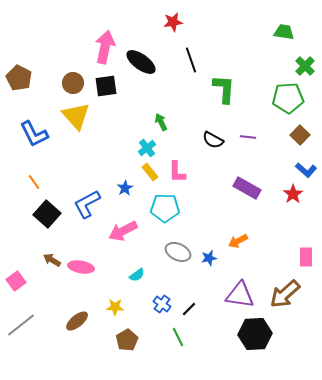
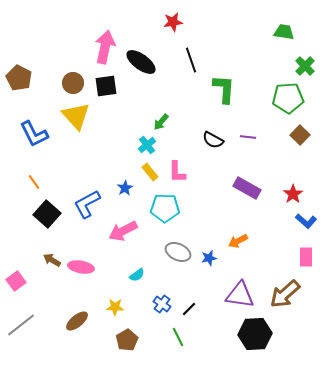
green arrow at (161, 122): rotated 114 degrees counterclockwise
cyan cross at (147, 148): moved 3 px up
blue L-shape at (306, 170): moved 51 px down
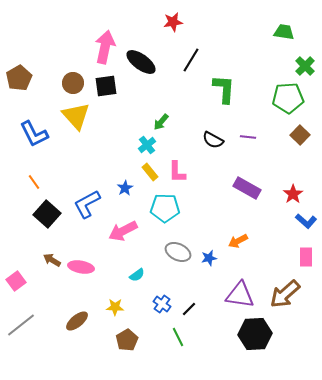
black line at (191, 60): rotated 50 degrees clockwise
brown pentagon at (19, 78): rotated 15 degrees clockwise
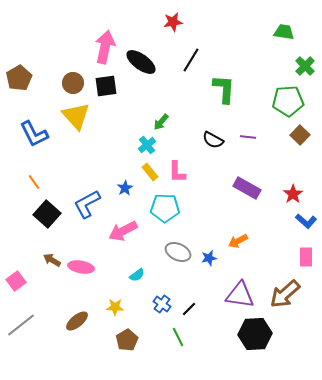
green pentagon at (288, 98): moved 3 px down
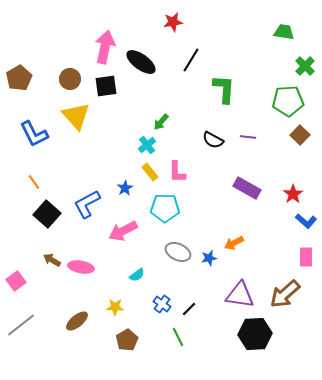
brown circle at (73, 83): moved 3 px left, 4 px up
orange arrow at (238, 241): moved 4 px left, 2 px down
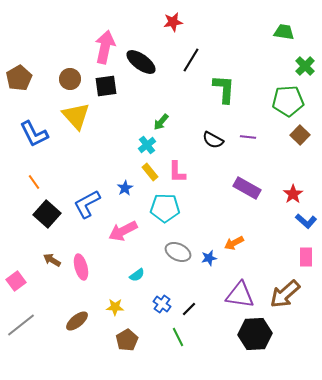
pink ellipse at (81, 267): rotated 65 degrees clockwise
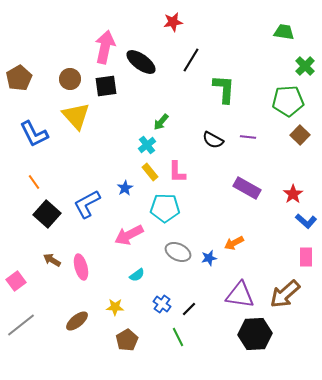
pink arrow at (123, 231): moved 6 px right, 4 px down
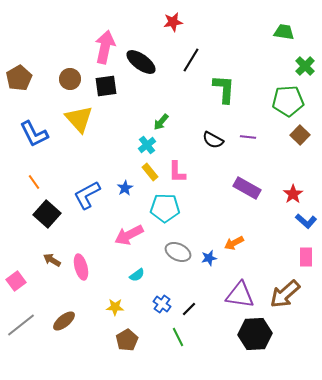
yellow triangle at (76, 116): moved 3 px right, 3 px down
blue L-shape at (87, 204): moved 9 px up
brown ellipse at (77, 321): moved 13 px left
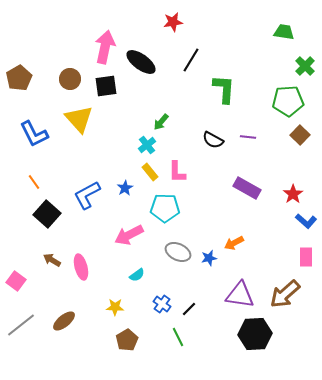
pink square at (16, 281): rotated 18 degrees counterclockwise
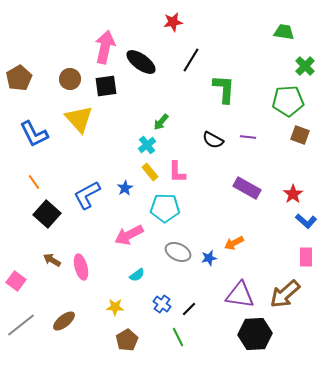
brown square at (300, 135): rotated 24 degrees counterclockwise
